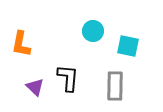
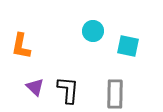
orange L-shape: moved 2 px down
black L-shape: moved 12 px down
gray rectangle: moved 8 px down
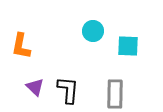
cyan square: rotated 10 degrees counterclockwise
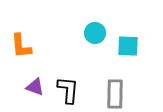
cyan circle: moved 2 px right, 2 px down
orange L-shape: rotated 16 degrees counterclockwise
purple triangle: rotated 24 degrees counterclockwise
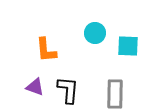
orange L-shape: moved 25 px right, 4 px down
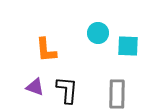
cyan circle: moved 3 px right
black L-shape: moved 1 px left
gray rectangle: moved 2 px right
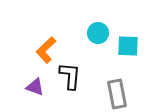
orange L-shape: rotated 52 degrees clockwise
black L-shape: moved 3 px right, 14 px up
gray rectangle: rotated 12 degrees counterclockwise
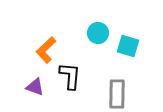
cyan square: rotated 15 degrees clockwise
gray rectangle: rotated 12 degrees clockwise
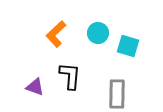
orange L-shape: moved 10 px right, 16 px up
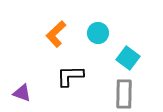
cyan square: moved 12 px down; rotated 20 degrees clockwise
black L-shape: rotated 96 degrees counterclockwise
purple triangle: moved 13 px left, 6 px down
gray rectangle: moved 7 px right
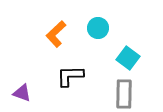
cyan circle: moved 5 px up
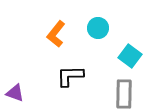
orange L-shape: rotated 8 degrees counterclockwise
cyan square: moved 2 px right, 2 px up
purple triangle: moved 7 px left
